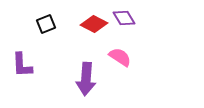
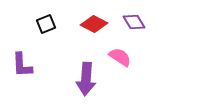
purple diamond: moved 10 px right, 4 px down
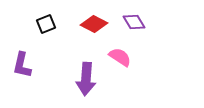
purple L-shape: rotated 16 degrees clockwise
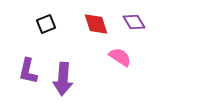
red diamond: moved 2 px right; rotated 44 degrees clockwise
purple L-shape: moved 6 px right, 6 px down
purple arrow: moved 23 px left
